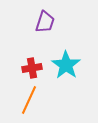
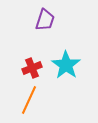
purple trapezoid: moved 2 px up
red cross: rotated 12 degrees counterclockwise
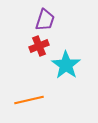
red cross: moved 7 px right, 22 px up
orange line: rotated 52 degrees clockwise
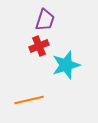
cyan star: rotated 20 degrees clockwise
